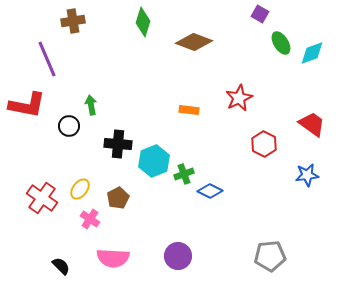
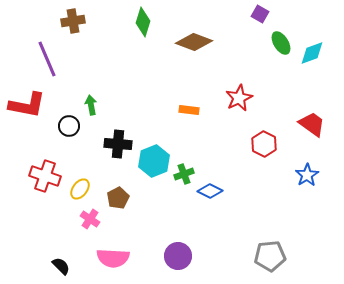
blue star: rotated 25 degrees counterclockwise
red cross: moved 3 px right, 22 px up; rotated 16 degrees counterclockwise
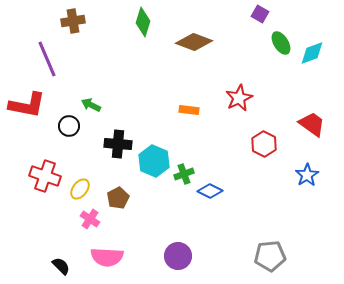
green arrow: rotated 54 degrees counterclockwise
cyan hexagon: rotated 16 degrees counterclockwise
pink semicircle: moved 6 px left, 1 px up
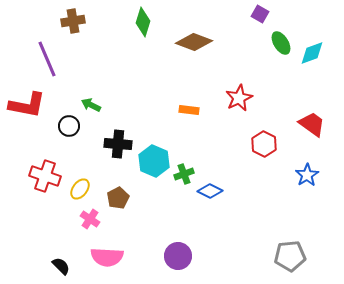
gray pentagon: moved 20 px right
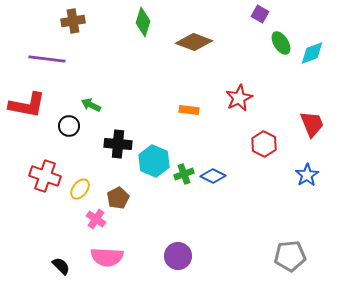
purple line: rotated 60 degrees counterclockwise
red trapezoid: rotated 32 degrees clockwise
blue diamond: moved 3 px right, 15 px up
pink cross: moved 6 px right
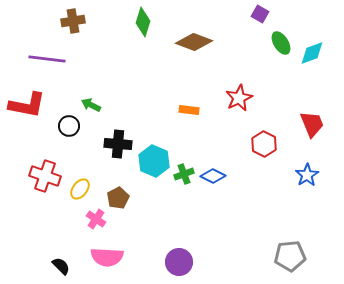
purple circle: moved 1 px right, 6 px down
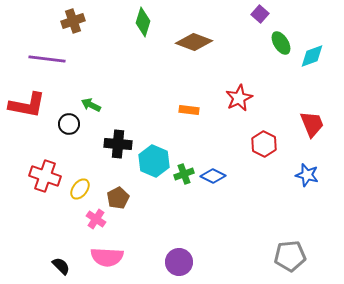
purple square: rotated 12 degrees clockwise
brown cross: rotated 10 degrees counterclockwise
cyan diamond: moved 3 px down
black circle: moved 2 px up
blue star: rotated 25 degrees counterclockwise
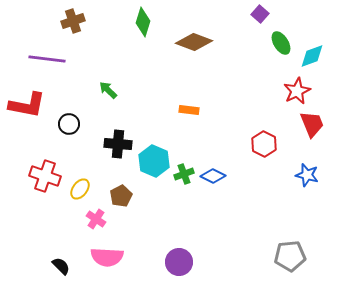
red star: moved 58 px right, 7 px up
green arrow: moved 17 px right, 15 px up; rotated 18 degrees clockwise
brown pentagon: moved 3 px right, 2 px up
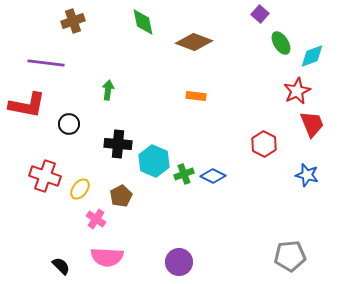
green diamond: rotated 28 degrees counterclockwise
purple line: moved 1 px left, 4 px down
green arrow: rotated 54 degrees clockwise
orange rectangle: moved 7 px right, 14 px up
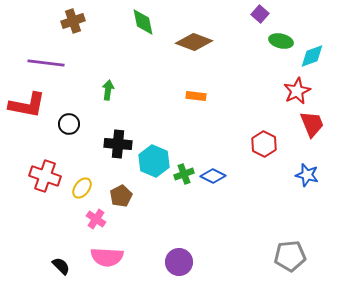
green ellipse: moved 2 px up; rotated 45 degrees counterclockwise
yellow ellipse: moved 2 px right, 1 px up
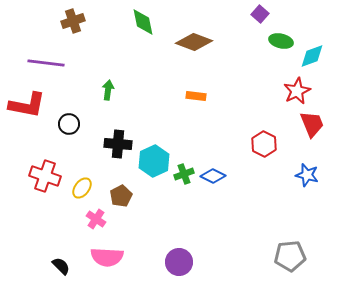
cyan hexagon: rotated 12 degrees clockwise
